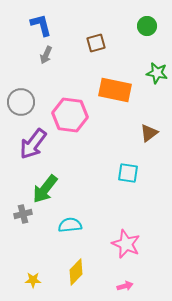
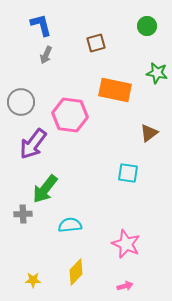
gray cross: rotated 12 degrees clockwise
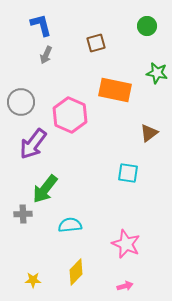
pink hexagon: rotated 16 degrees clockwise
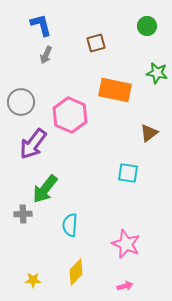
cyan semicircle: rotated 80 degrees counterclockwise
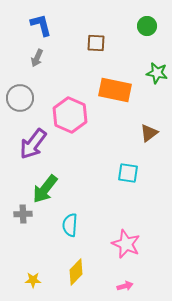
brown square: rotated 18 degrees clockwise
gray arrow: moved 9 px left, 3 px down
gray circle: moved 1 px left, 4 px up
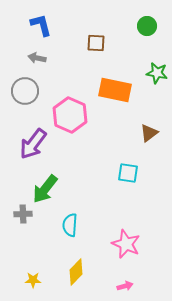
gray arrow: rotated 78 degrees clockwise
gray circle: moved 5 px right, 7 px up
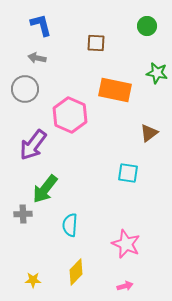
gray circle: moved 2 px up
purple arrow: moved 1 px down
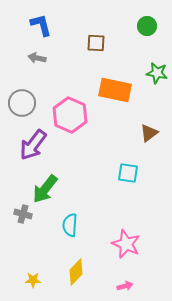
gray circle: moved 3 px left, 14 px down
gray cross: rotated 18 degrees clockwise
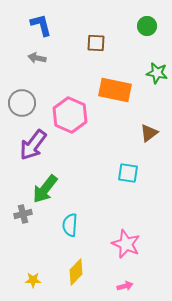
gray cross: rotated 30 degrees counterclockwise
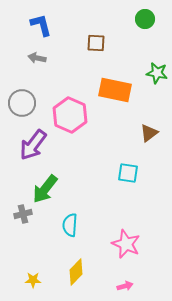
green circle: moved 2 px left, 7 px up
